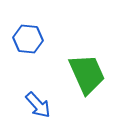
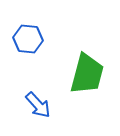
green trapezoid: rotated 39 degrees clockwise
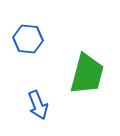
blue arrow: rotated 20 degrees clockwise
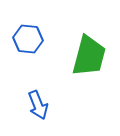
green trapezoid: moved 2 px right, 18 px up
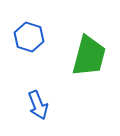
blue hexagon: moved 1 px right, 2 px up; rotated 12 degrees clockwise
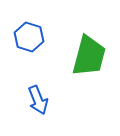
blue arrow: moved 5 px up
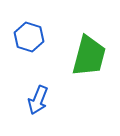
blue arrow: rotated 44 degrees clockwise
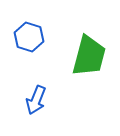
blue arrow: moved 2 px left
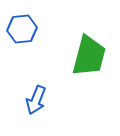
blue hexagon: moved 7 px left, 8 px up; rotated 24 degrees counterclockwise
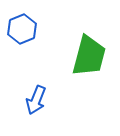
blue hexagon: rotated 16 degrees counterclockwise
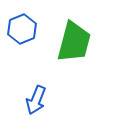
green trapezoid: moved 15 px left, 14 px up
